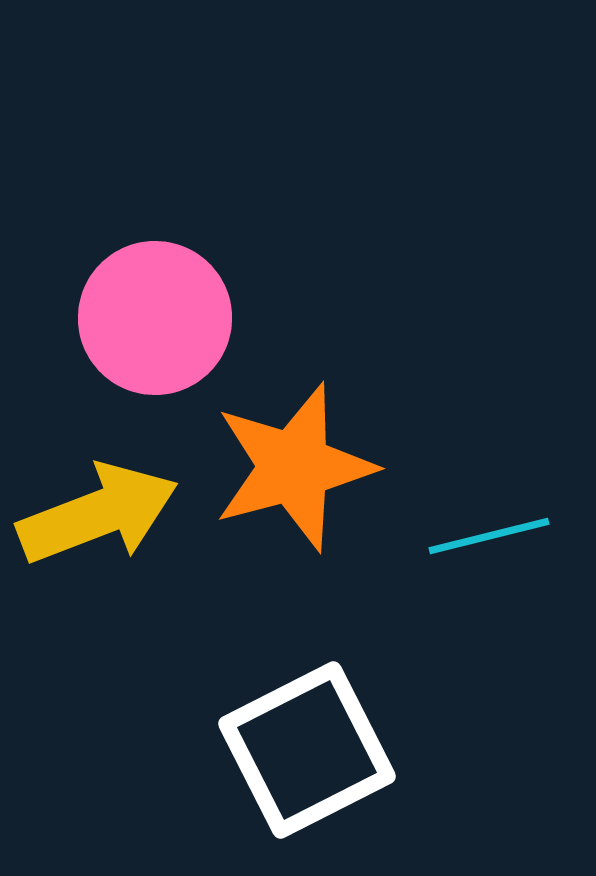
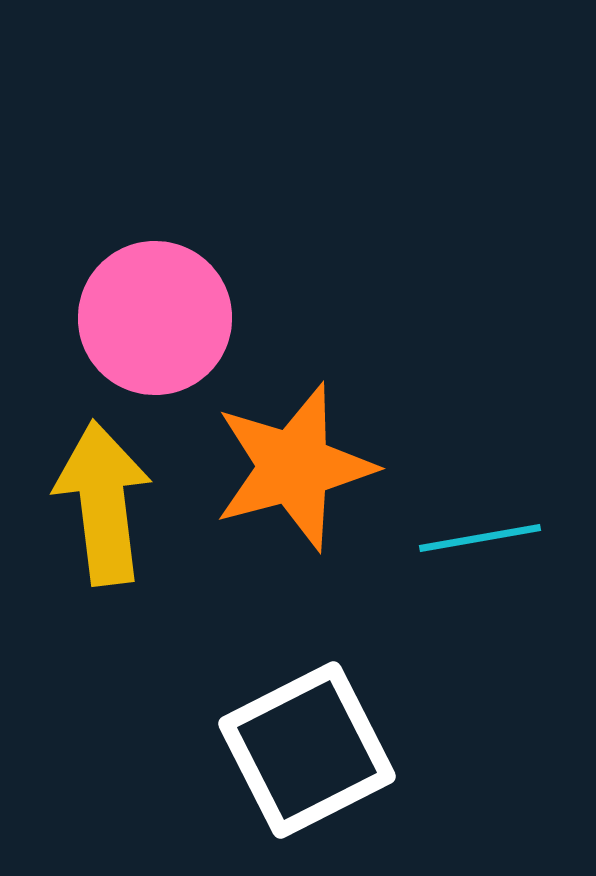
yellow arrow: moved 5 px right, 11 px up; rotated 76 degrees counterclockwise
cyan line: moved 9 px left, 2 px down; rotated 4 degrees clockwise
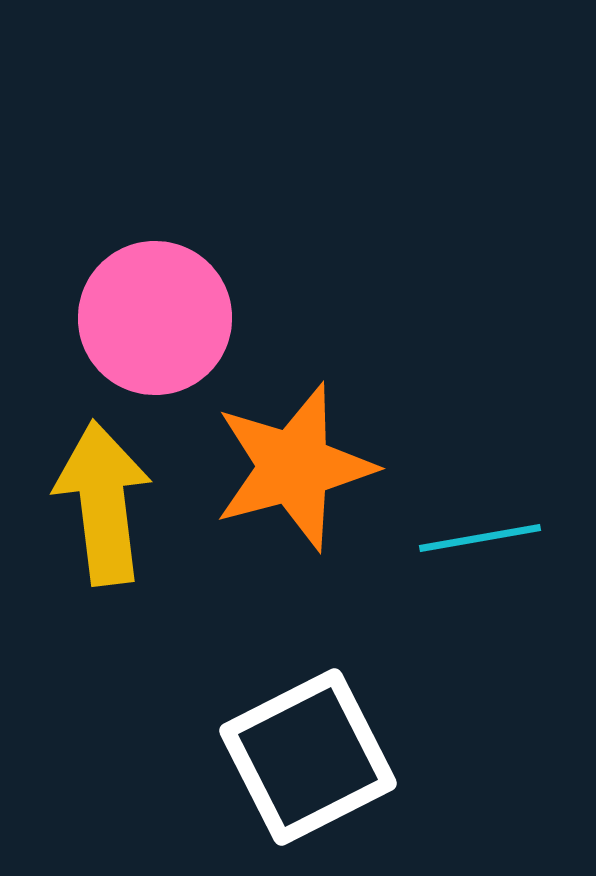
white square: moved 1 px right, 7 px down
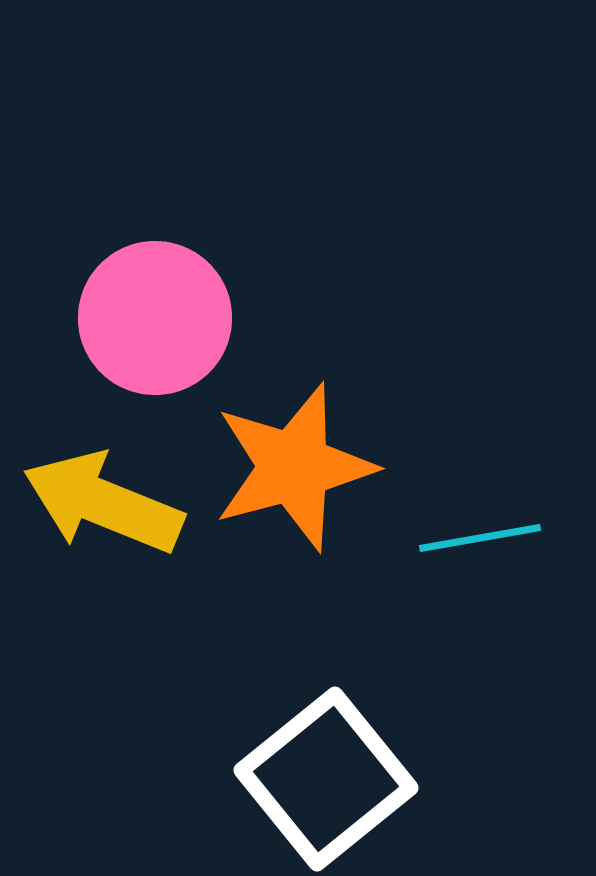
yellow arrow: rotated 61 degrees counterclockwise
white square: moved 18 px right, 22 px down; rotated 12 degrees counterclockwise
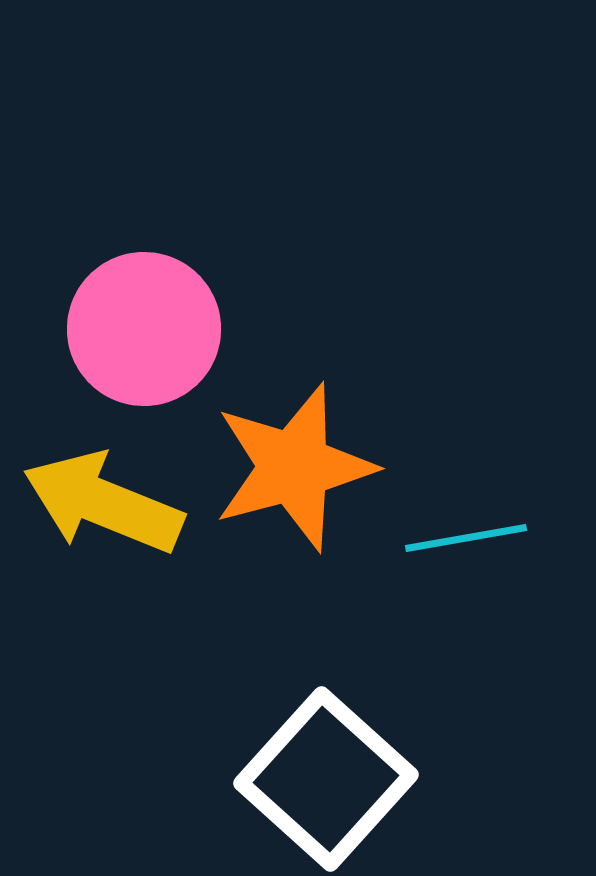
pink circle: moved 11 px left, 11 px down
cyan line: moved 14 px left
white square: rotated 9 degrees counterclockwise
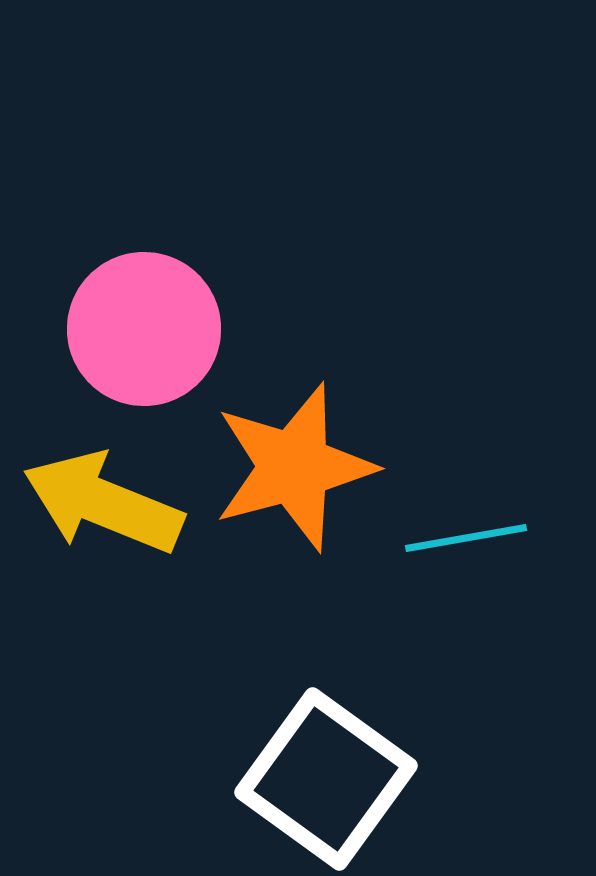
white square: rotated 6 degrees counterclockwise
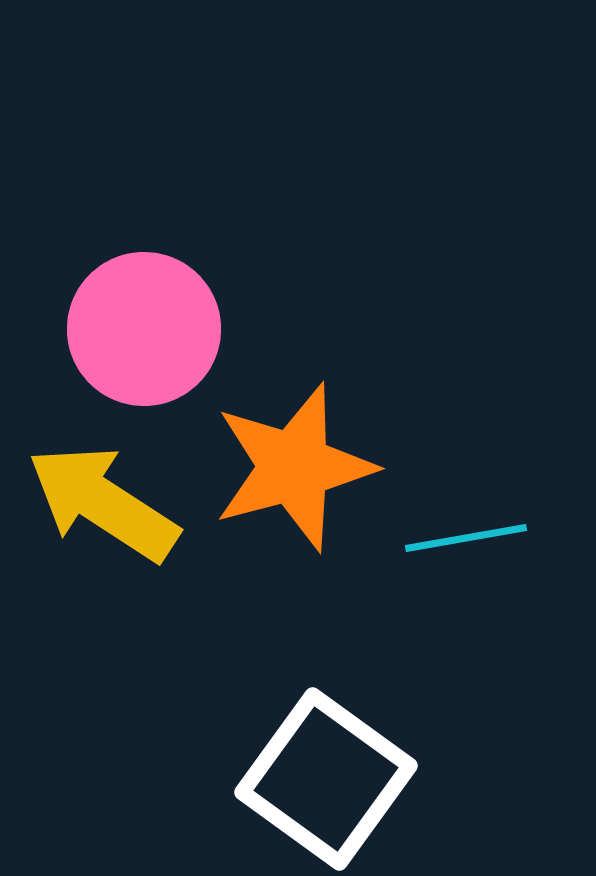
yellow arrow: rotated 11 degrees clockwise
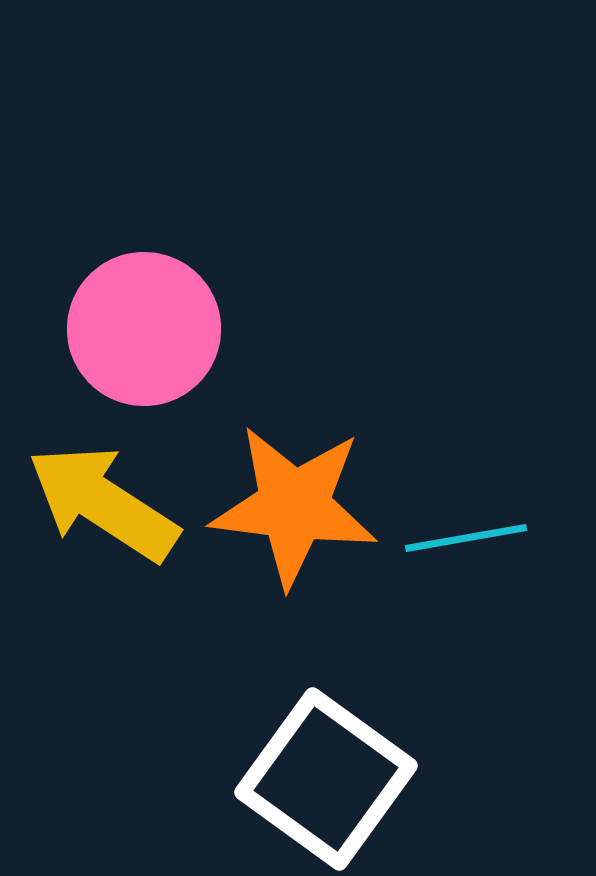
orange star: moved 39 px down; rotated 22 degrees clockwise
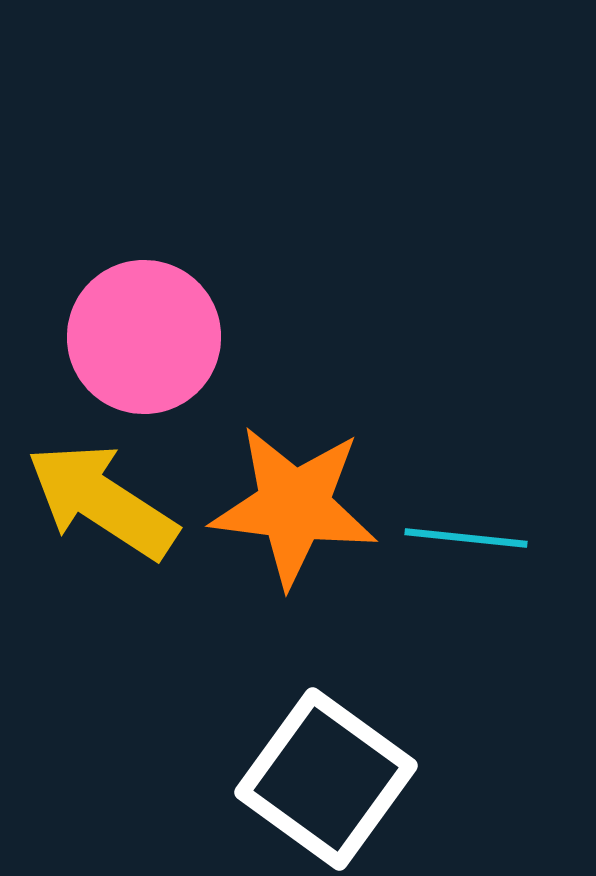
pink circle: moved 8 px down
yellow arrow: moved 1 px left, 2 px up
cyan line: rotated 16 degrees clockwise
